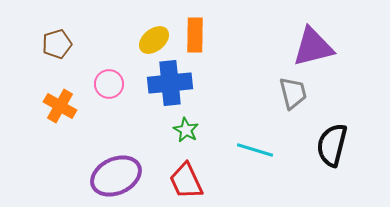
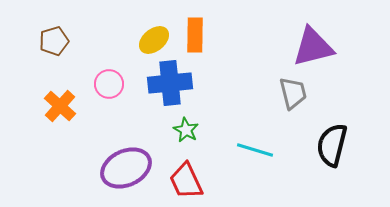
brown pentagon: moved 3 px left, 3 px up
orange cross: rotated 12 degrees clockwise
purple ellipse: moved 10 px right, 8 px up
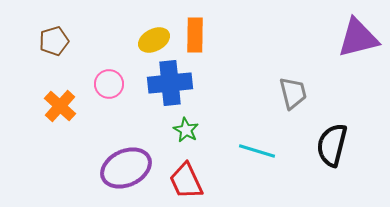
yellow ellipse: rotated 12 degrees clockwise
purple triangle: moved 45 px right, 9 px up
cyan line: moved 2 px right, 1 px down
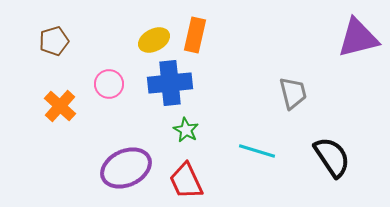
orange rectangle: rotated 12 degrees clockwise
black semicircle: moved 12 px down; rotated 132 degrees clockwise
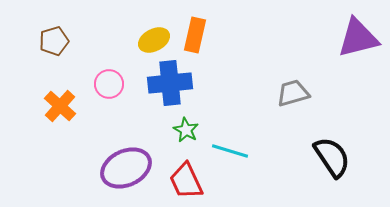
gray trapezoid: rotated 92 degrees counterclockwise
cyan line: moved 27 px left
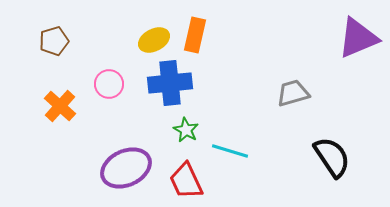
purple triangle: rotated 9 degrees counterclockwise
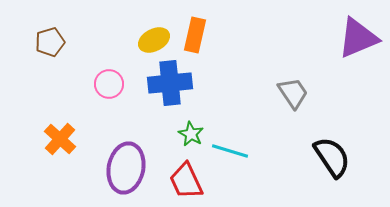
brown pentagon: moved 4 px left, 1 px down
gray trapezoid: rotated 72 degrees clockwise
orange cross: moved 33 px down
green star: moved 5 px right, 4 px down
purple ellipse: rotated 54 degrees counterclockwise
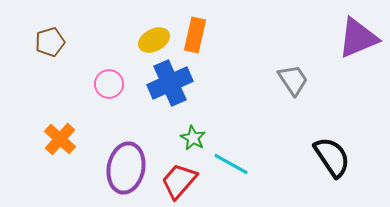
blue cross: rotated 18 degrees counterclockwise
gray trapezoid: moved 13 px up
green star: moved 2 px right, 4 px down
cyan line: moved 1 px right, 13 px down; rotated 12 degrees clockwise
red trapezoid: moved 7 px left; rotated 66 degrees clockwise
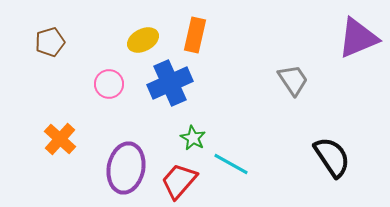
yellow ellipse: moved 11 px left
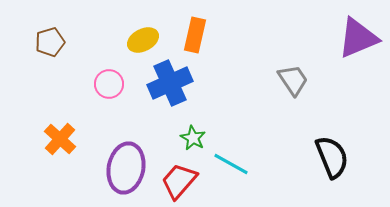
black semicircle: rotated 12 degrees clockwise
